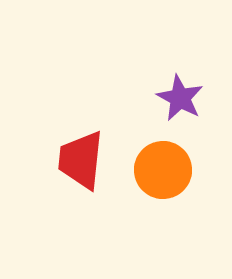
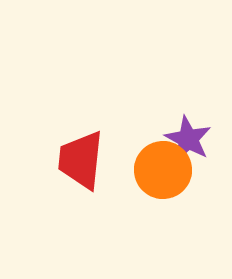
purple star: moved 8 px right, 41 px down
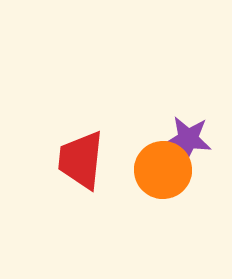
purple star: rotated 21 degrees counterclockwise
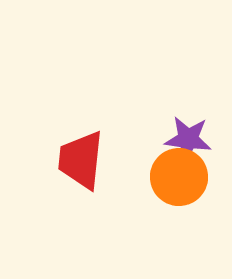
orange circle: moved 16 px right, 7 px down
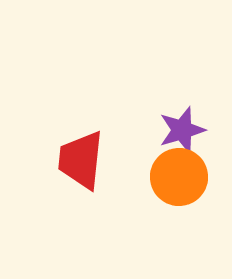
purple star: moved 6 px left, 9 px up; rotated 24 degrees counterclockwise
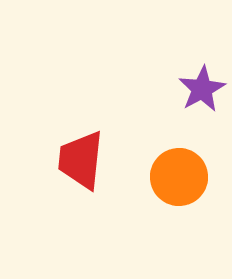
purple star: moved 20 px right, 41 px up; rotated 12 degrees counterclockwise
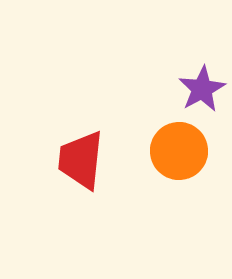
orange circle: moved 26 px up
